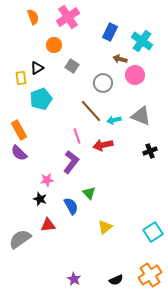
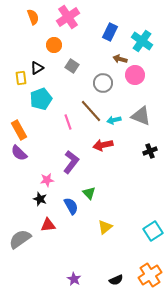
pink line: moved 9 px left, 14 px up
cyan square: moved 1 px up
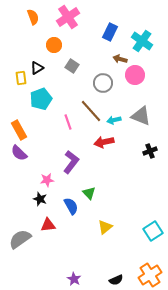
red arrow: moved 1 px right, 3 px up
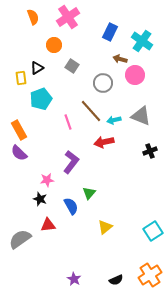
green triangle: rotated 24 degrees clockwise
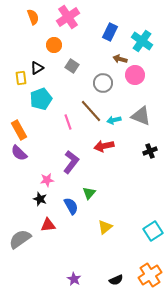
red arrow: moved 4 px down
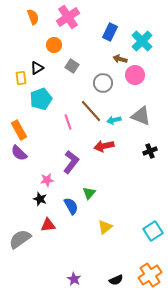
cyan cross: rotated 10 degrees clockwise
